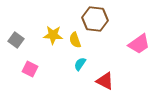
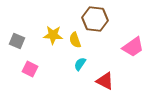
gray square: moved 1 px right, 1 px down; rotated 14 degrees counterclockwise
pink trapezoid: moved 6 px left, 3 px down
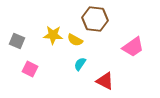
yellow semicircle: rotated 42 degrees counterclockwise
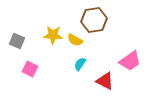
brown hexagon: moved 1 px left, 1 px down; rotated 15 degrees counterclockwise
pink trapezoid: moved 3 px left, 14 px down
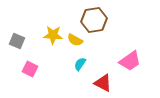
red triangle: moved 2 px left, 2 px down
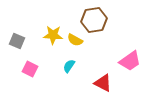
cyan semicircle: moved 11 px left, 2 px down
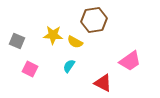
yellow semicircle: moved 2 px down
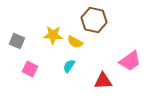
brown hexagon: rotated 20 degrees clockwise
red triangle: moved 2 px up; rotated 30 degrees counterclockwise
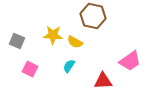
brown hexagon: moved 1 px left, 4 px up
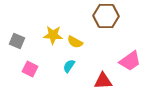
brown hexagon: moved 13 px right; rotated 10 degrees counterclockwise
